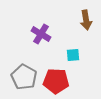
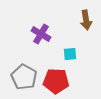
cyan square: moved 3 px left, 1 px up
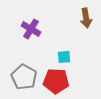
brown arrow: moved 2 px up
purple cross: moved 10 px left, 5 px up
cyan square: moved 6 px left, 3 px down
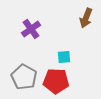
brown arrow: rotated 30 degrees clockwise
purple cross: rotated 24 degrees clockwise
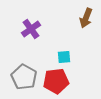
red pentagon: rotated 10 degrees counterclockwise
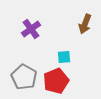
brown arrow: moved 1 px left, 6 px down
red pentagon: rotated 15 degrees counterclockwise
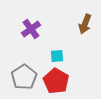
cyan square: moved 7 px left, 1 px up
gray pentagon: rotated 10 degrees clockwise
red pentagon: rotated 20 degrees counterclockwise
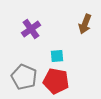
gray pentagon: rotated 15 degrees counterclockwise
red pentagon: rotated 20 degrees counterclockwise
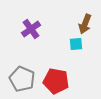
cyan square: moved 19 px right, 12 px up
gray pentagon: moved 2 px left, 2 px down
